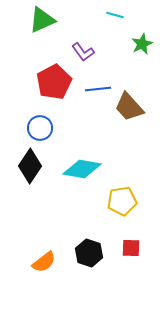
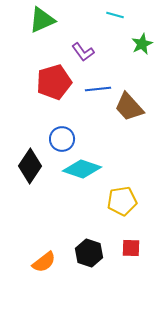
red pentagon: rotated 12 degrees clockwise
blue circle: moved 22 px right, 11 px down
cyan diamond: rotated 9 degrees clockwise
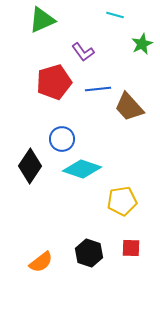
orange semicircle: moved 3 px left
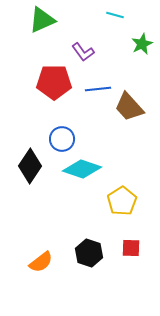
red pentagon: rotated 16 degrees clockwise
yellow pentagon: rotated 24 degrees counterclockwise
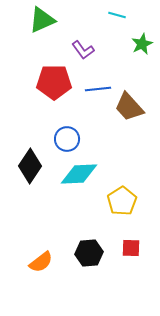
cyan line: moved 2 px right
purple L-shape: moved 2 px up
blue circle: moved 5 px right
cyan diamond: moved 3 px left, 5 px down; rotated 21 degrees counterclockwise
black hexagon: rotated 24 degrees counterclockwise
